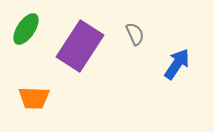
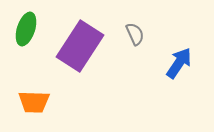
green ellipse: rotated 16 degrees counterclockwise
blue arrow: moved 2 px right, 1 px up
orange trapezoid: moved 4 px down
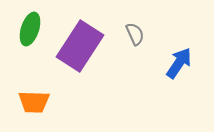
green ellipse: moved 4 px right
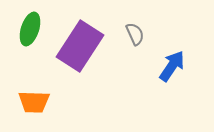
blue arrow: moved 7 px left, 3 px down
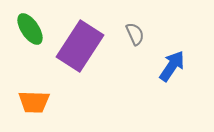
green ellipse: rotated 52 degrees counterclockwise
